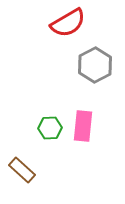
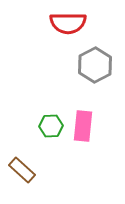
red semicircle: rotated 30 degrees clockwise
green hexagon: moved 1 px right, 2 px up
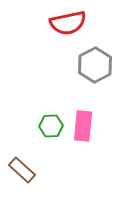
red semicircle: rotated 12 degrees counterclockwise
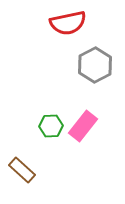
pink rectangle: rotated 32 degrees clockwise
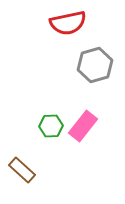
gray hexagon: rotated 12 degrees clockwise
